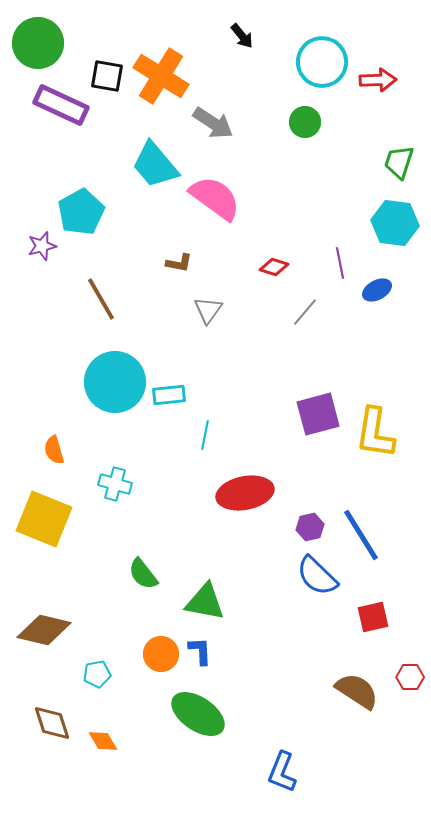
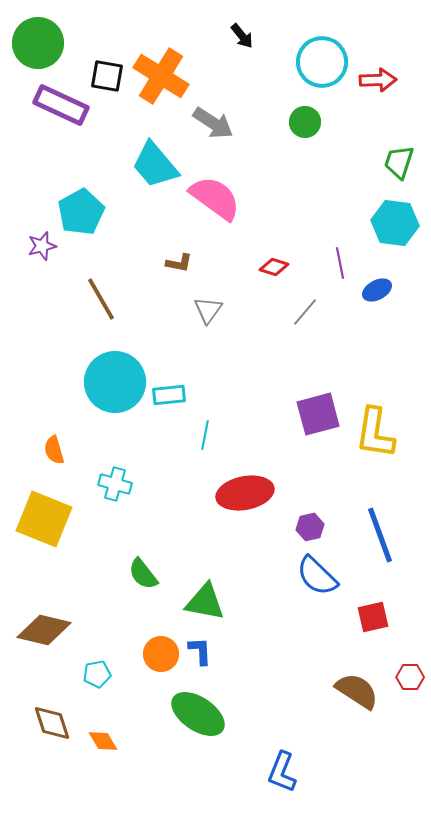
blue line at (361, 535): moved 19 px right; rotated 12 degrees clockwise
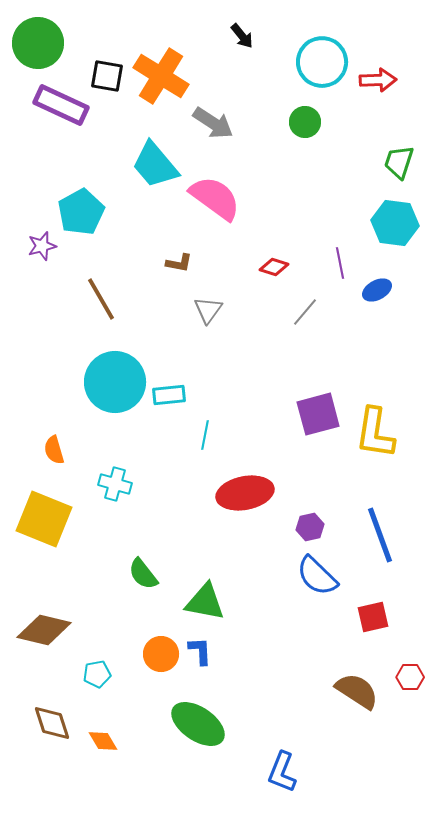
green ellipse at (198, 714): moved 10 px down
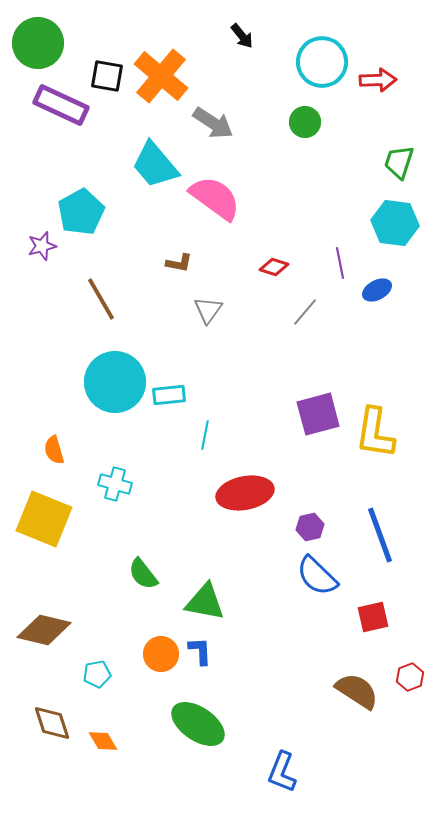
orange cross at (161, 76): rotated 8 degrees clockwise
red hexagon at (410, 677): rotated 20 degrees counterclockwise
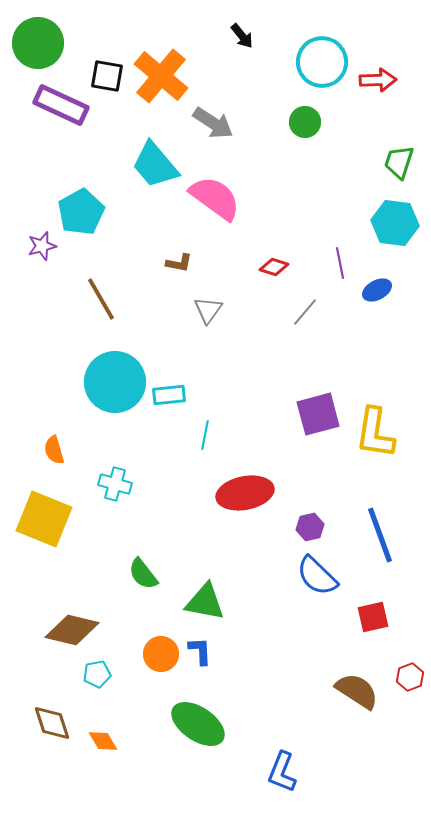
brown diamond at (44, 630): moved 28 px right
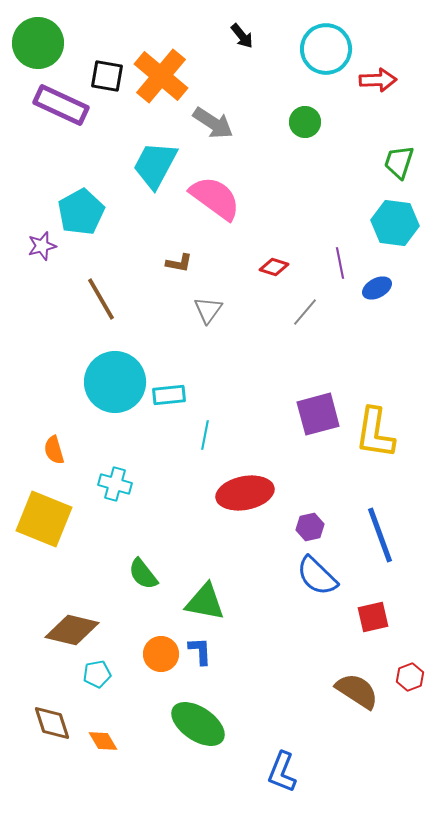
cyan circle at (322, 62): moved 4 px right, 13 px up
cyan trapezoid at (155, 165): rotated 68 degrees clockwise
blue ellipse at (377, 290): moved 2 px up
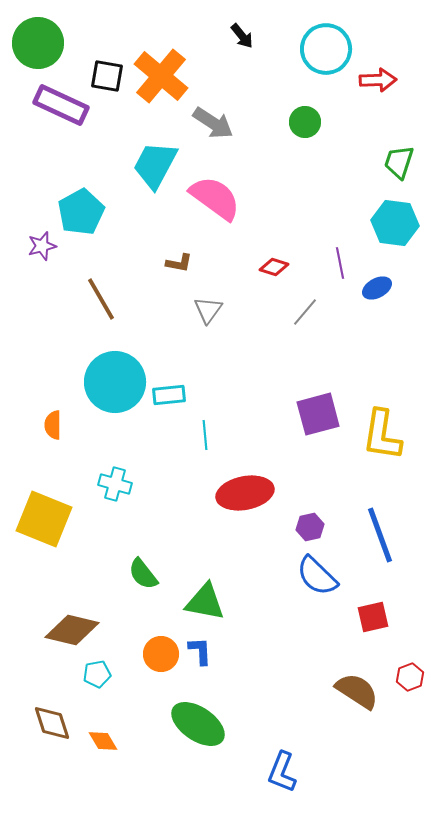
yellow L-shape at (375, 433): moved 7 px right, 2 px down
cyan line at (205, 435): rotated 16 degrees counterclockwise
orange semicircle at (54, 450): moved 1 px left, 25 px up; rotated 16 degrees clockwise
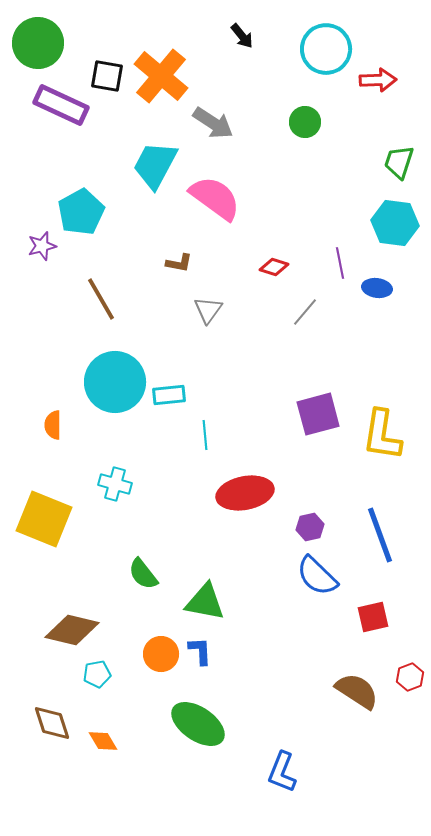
blue ellipse at (377, 288): rotated 36 degrees clockwise
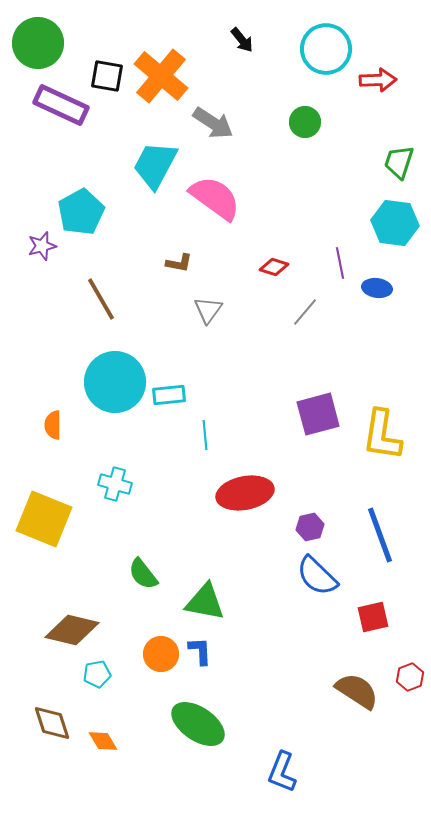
black arrow at (242, 36): moved 4 px down
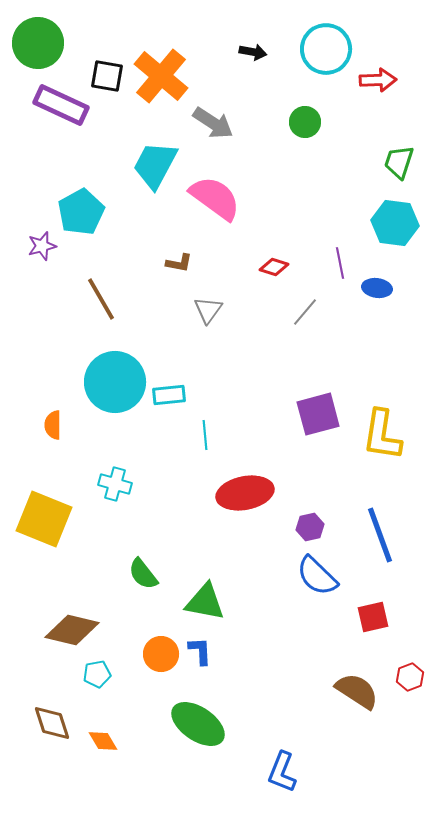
black arrow at (242, 40): moved 11 px right, 12 px down; rotated 40 degrees counterclockwise
